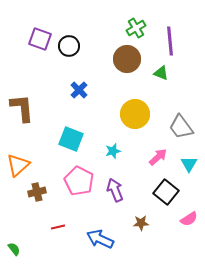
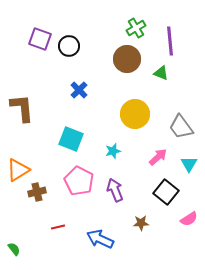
orange triangle: moved 5 px down; rotated 10 degrees clockwise
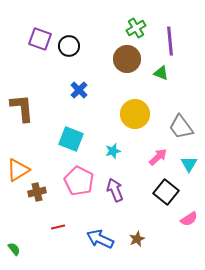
brown star: moved 4 px left, 16 px down; rotated 21 degrees counterclockwise
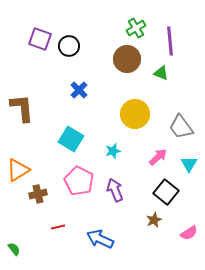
cyan square: rotated 10 degrees clockwise
brown cross: moved 1 px right, 2 px down
pink semicircle: moved 14 px down
brown star: moved 17 px right, 19 px up
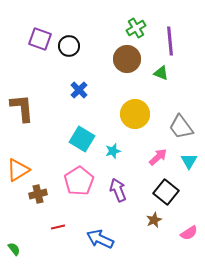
cyan square: moved 11 px right
cyan triangle: moved 3 px up
pink pentagon: rotated 12 degrees clockwise
purple arrow: moved 3 px right
